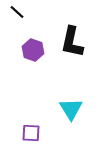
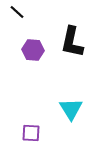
purple hexagon: rotated 15 degrees counterclockwise
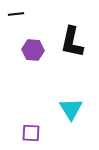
black line: moved 1 px left, 2 px down; rotated 49 degrees counterclockwise
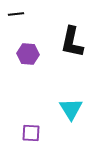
purple hexagon: moved 5 px left, 4 px down
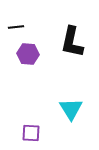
black line: moved 13 px down
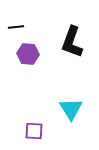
black L-shape: rotated 8 degrees clockwise
purple square: moved 3 px right, 2 px up
